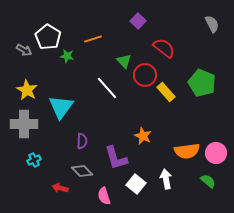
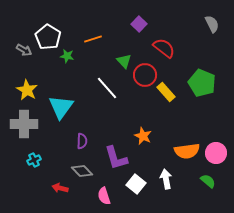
purple square: moved 1 px right, 3 px down
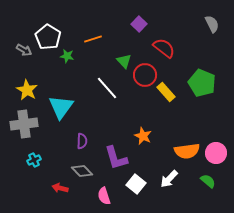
gray cross: rotated 8 degrees counterclockwise
white arrow: moved 3 px right; rotated 126 degrees counterclockwise
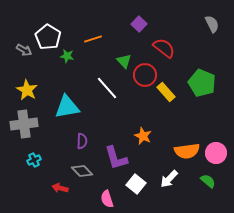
cyan triangle: moved 6 px right; rotated 44 degrees clockwise
pink semicircle: moved 3 px right, 3 px down
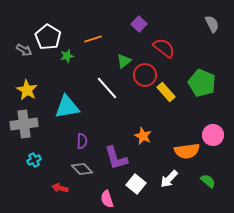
green star: rotated 24 degrees counterclockwise
green triangle: rotated 35 degrees clockwise
pink circle: moved 3 px left, 18 px up
gray diamond: moved 2 px up
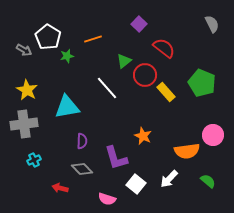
pink semicircle: rotated 54 degrees counterclockwise
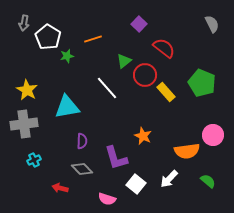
gray arrow: moved 27 px up; rotated 70 degrees clockwise
